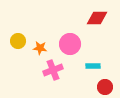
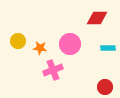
cyan rectangle: moved 15 px right, 18 px up
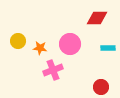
red circle: moved 4 px left
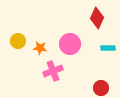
red diamond: rotated 65 degrees counterclockwise
pink cross: moved 1 px down
red circle: moved 1 px down
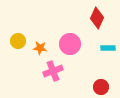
red circle: moved 1 px up
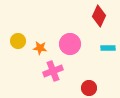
red diamond: moved 2 px right, 2 px up
red circle: moved 12 px left, 1 px down
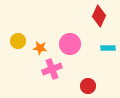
pink cross: moved 1 px left, 2 px up
red circle: moved 1 px left, 2 px up
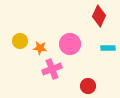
yellow circle: moved 2 px right
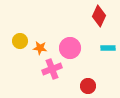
pink circle: moved 4 px down
